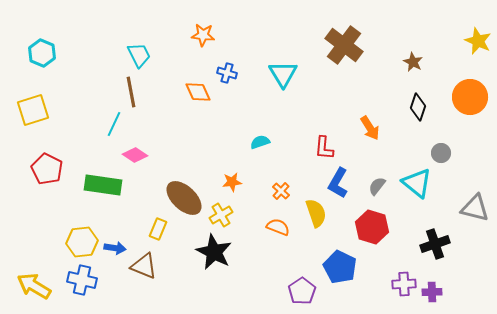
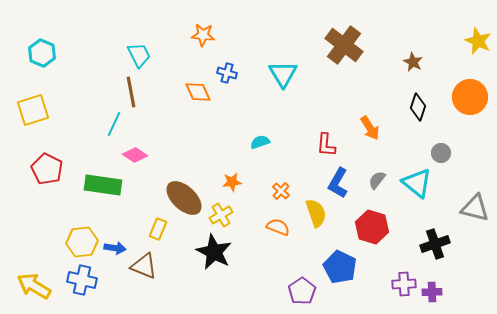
red L-shape at (324, 148): moved 2 px right, 3 px up
gray semicircle at (377, 186): moved 6 px up
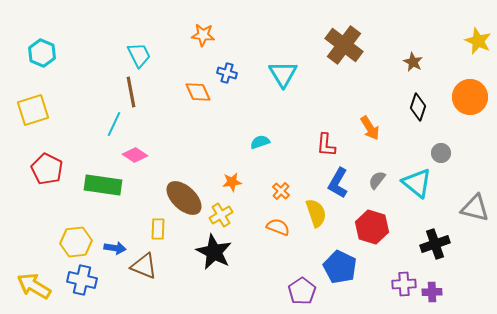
yellow rectangle at (158, 229): rotated 20 degrees counterclockwise
yellow hexagon at (82, 242): moved 6 px left
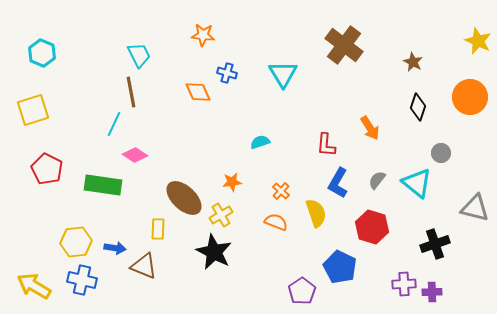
orange semicircle at (278, 227): moved 2 px left, 5 px up
